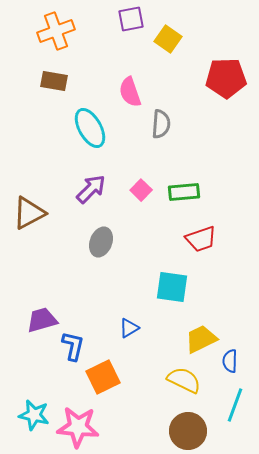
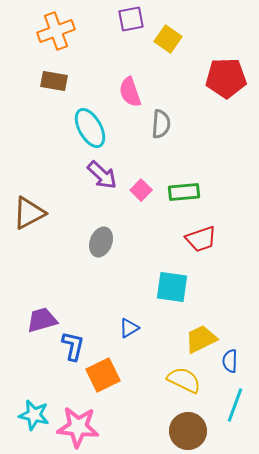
purple arrow: moved 11 px right, 14 px up; rotated 88 degrees clockwise
orange square: moved 2 px up
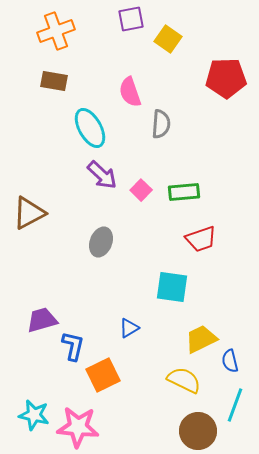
blue semicircle: rotated 15 degrees counterclockwise
brown circle: moved 10 px right
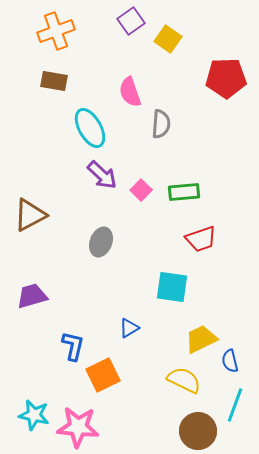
purple square: moved 2 px down; rotated 24 degrees counterclockwise
brown triangle: moved 1 px right, 2 px down
purple trapezoid: moved 10 px left, 24 px up
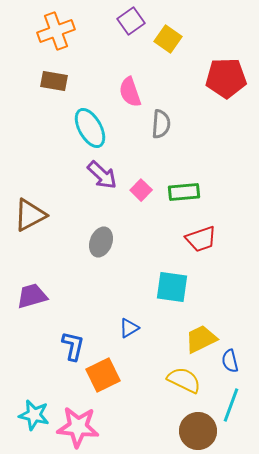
cyan line: moved 4 px left
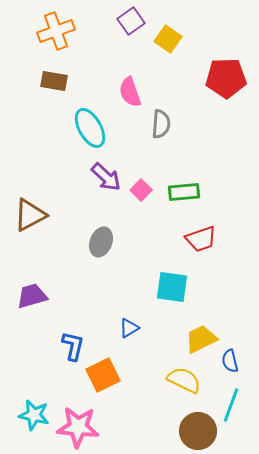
purple arrow: moved 4 px right, 2 px down
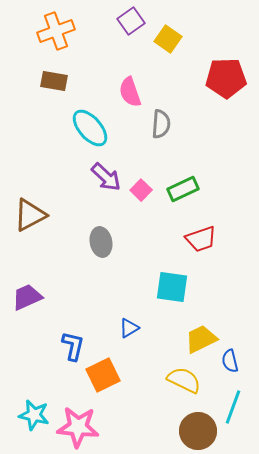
cyan ellipse: rotated 12 degrees counterclockwise
green rectangle: moved 1 px left, 3 px up; rotated 20 degrees counterclockwise
gray ellipse: rotated 32 degrees counterclockwise
purple trapezoid: moved 5 px left, 1 px down; rotated 8 degrees counterclockwise
cyan line: moved 2 px right, 2 px down
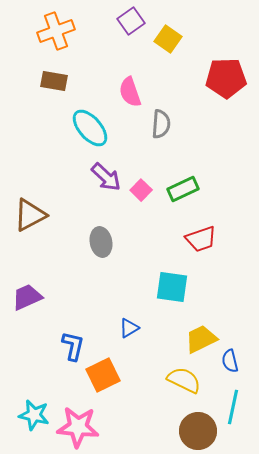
cyan line: rotated 8 degrees counterclockwise
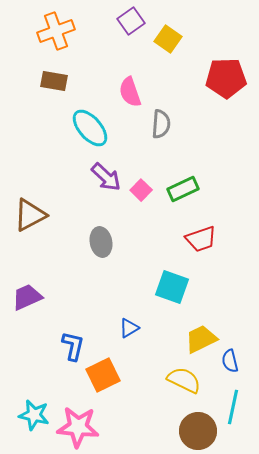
cyan square: rotated 12 degrees clockwise
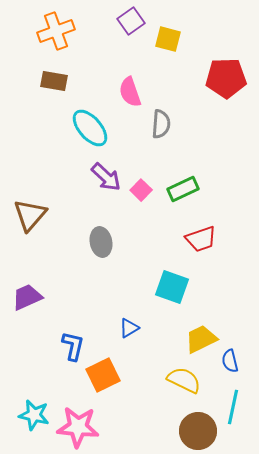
yellow square: rotated 20 degrees counterclockwise
brown triangle: rotated 21 degrees counterclockwise
